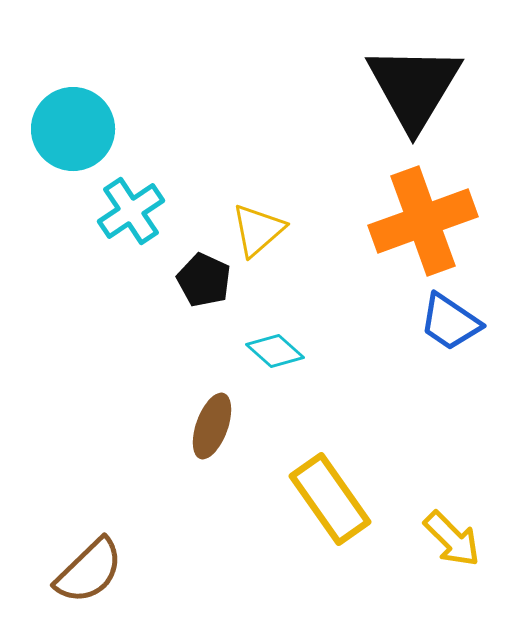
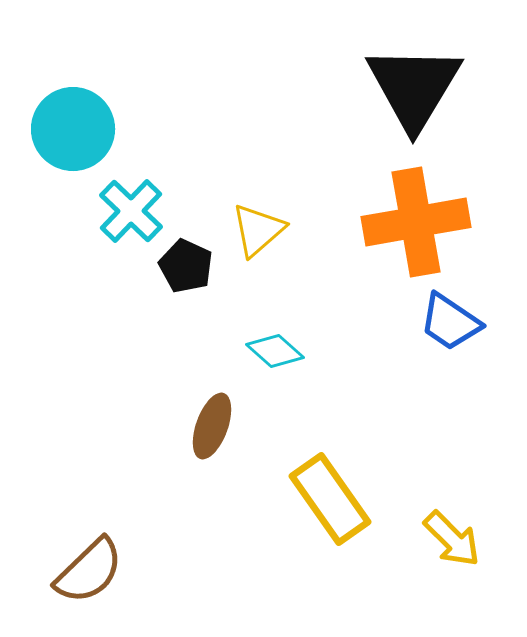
cyan cross: rotated 12 degrees counterclockwise
orange cross: moved 7 px left, 1 px down; rotated 10 degrees clockwise
black pentagon: moved 18 px left, 14 px up
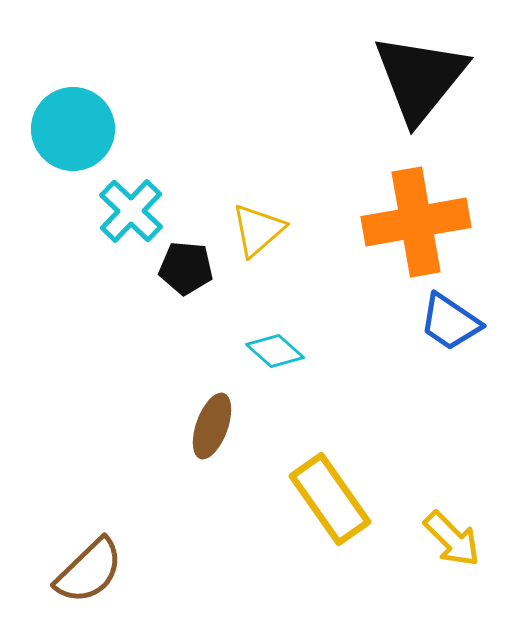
black triangle: moved 6 px right, 9 px up; rotated 8 degrees clockwise
black pentagon: moved 2 px down; rotated 20 degrees counterclockwise
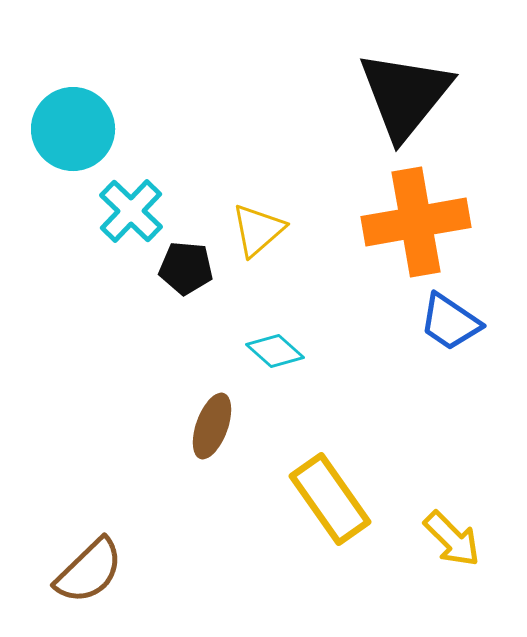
black triangle: moved 15 px left, 17 px down
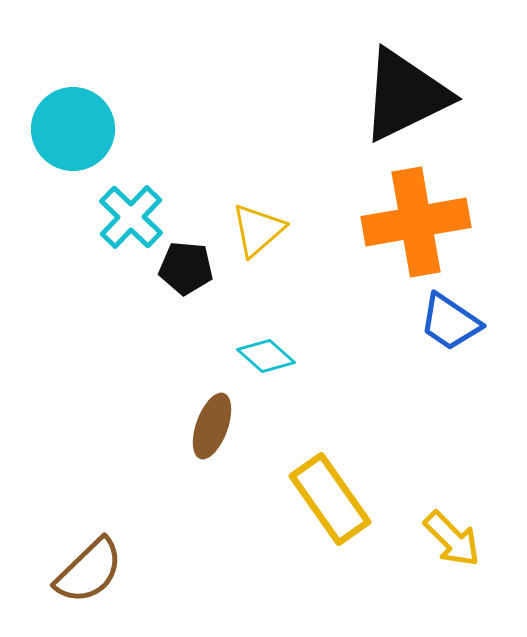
black triangle: rotated 25 degrees clockwise
cyan cross: moved 6 px down
cyan diamond: moved 9 px left, 5 px down
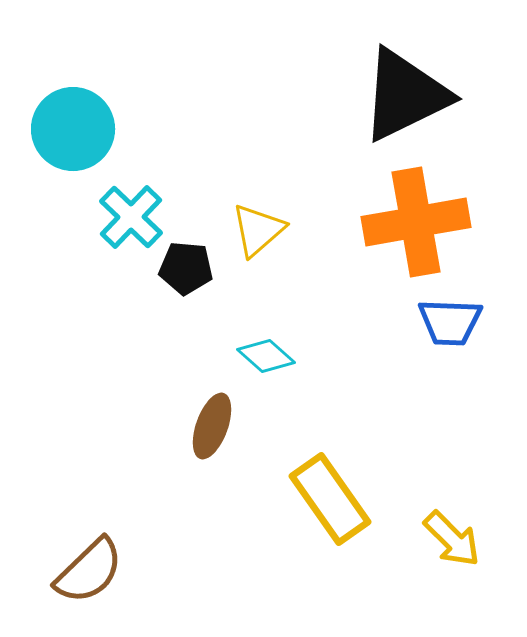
blue trapezoid: rotated 32 degrees counterclockwise
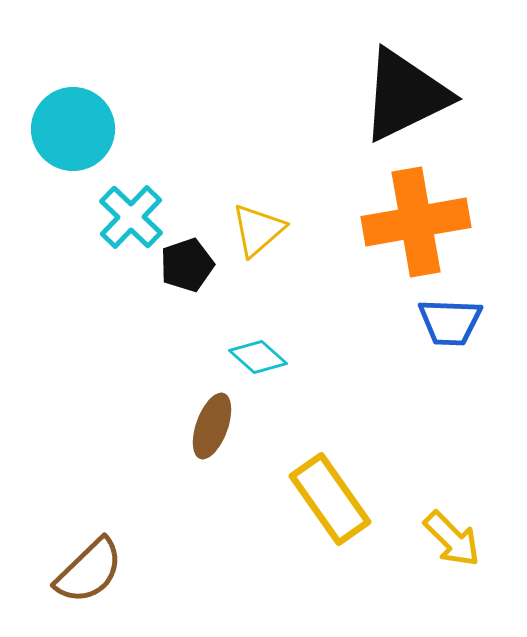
black pentagon: moved 1 px right, 3 px up; rotated 24 degrees counterclockwise
cyan diamond: moved 8 px left, 1 px down
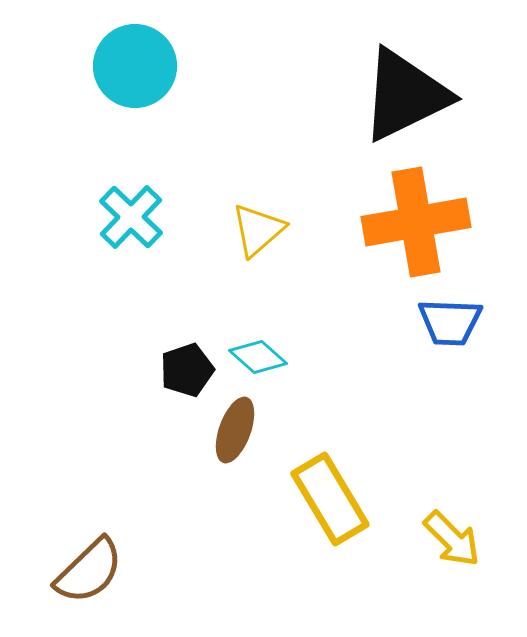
cyan circle: moved 62 px right, 63 px up
black pentagon: moved 105 px down
brown ellipse: moved 23 px right, 4 px down
yellow rectangle: rotated 4 degrees clockwise
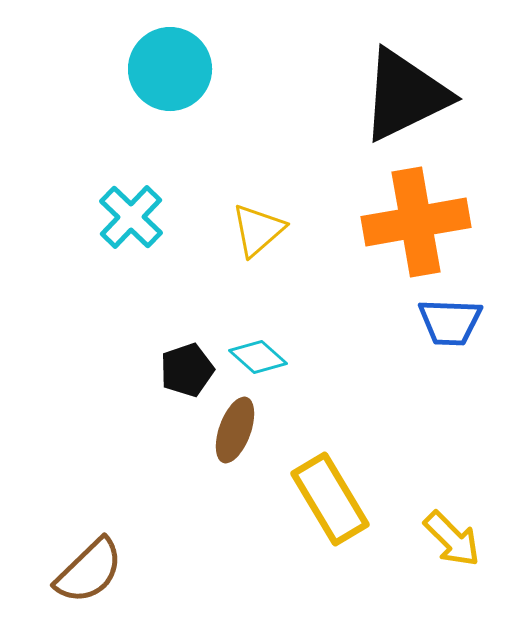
cyan circle: moved 35 px right, 3 px down
